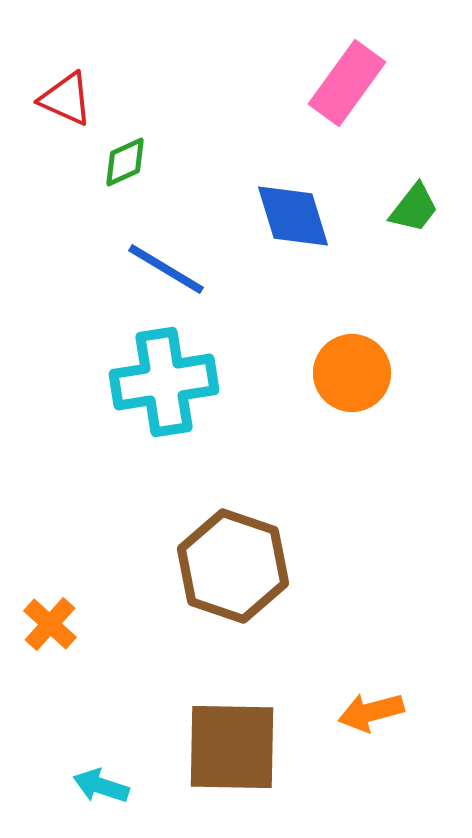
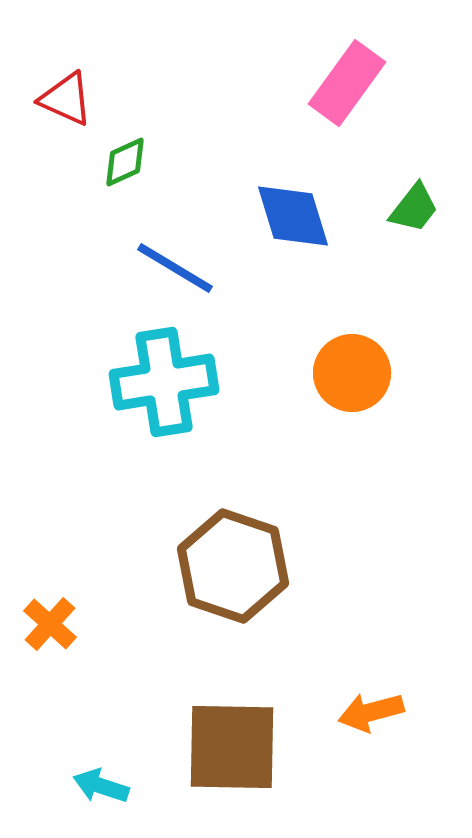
blue line: moved 9 px right, 1 px up
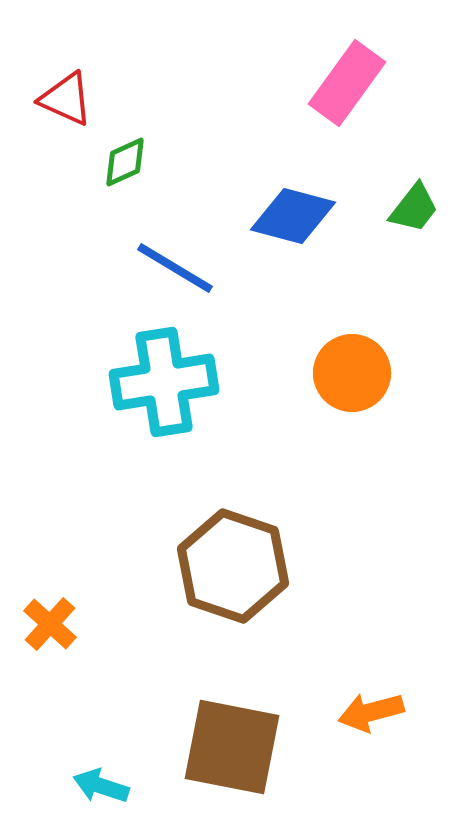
blue diamond: rotated 58 degrees counterclockwise
brown square: rotated 10 degrees clockwise
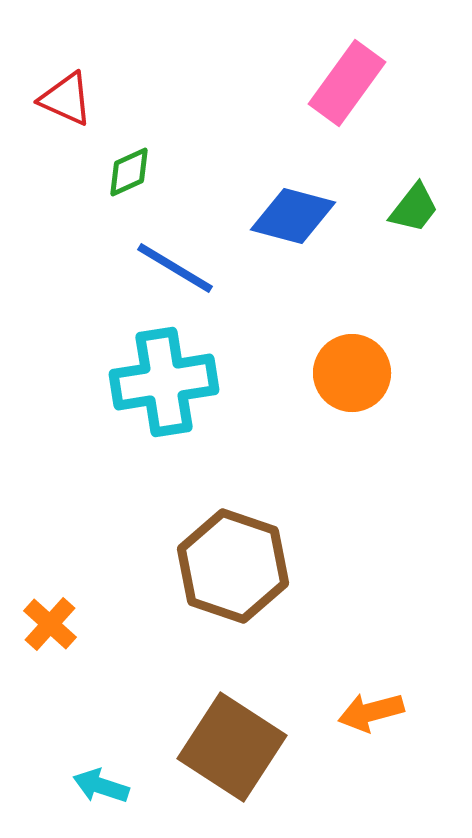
green diamond: moved 4 px right, 10 px down
brown square: rotated 22 degrees clockwise
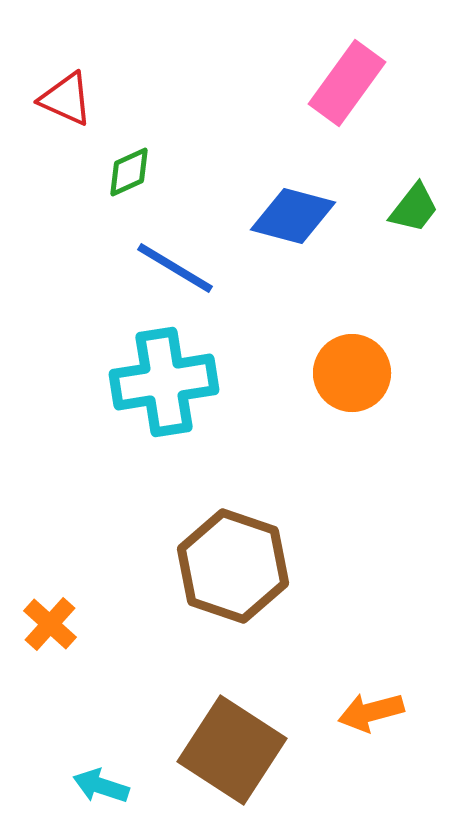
brown square: moved 3 px down
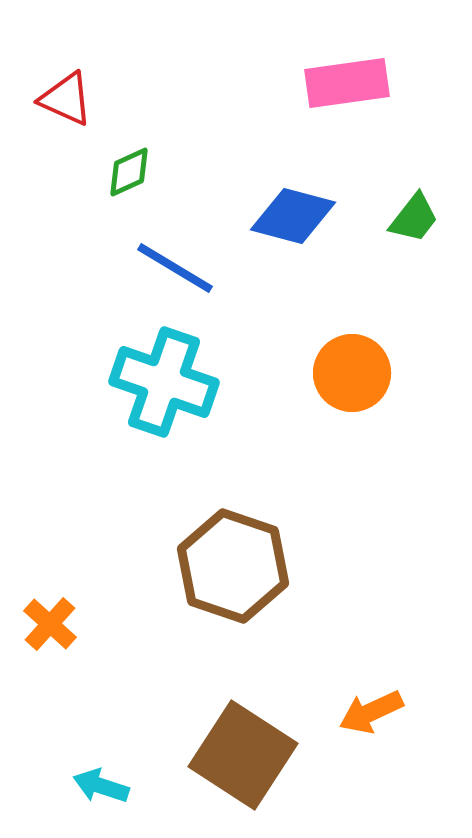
pink rectangle: rotated 46 degrees clockwise
green trapezoid: moved 10 px down
cyan cross: rotated 28 degrees clockwise
orange arrow: rotated 10 degrees counterclockwise
brown square: moved 11 px right, 5 px down
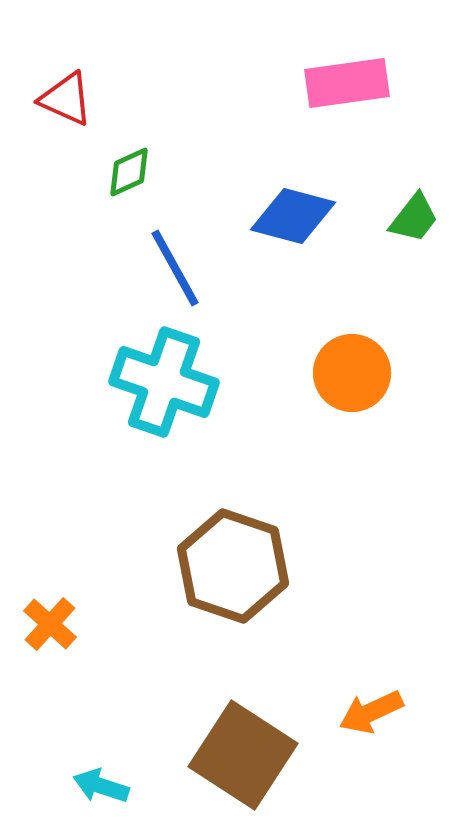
blue line: rotated 30 degrees clockwise
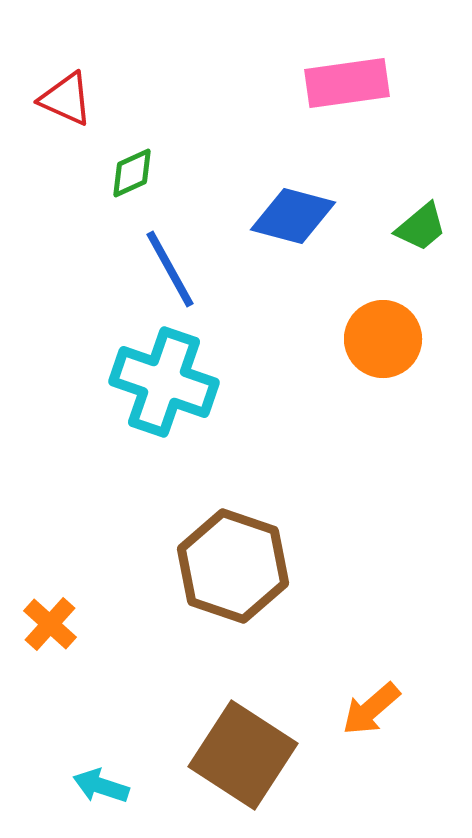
green diamond: moved 3 px right, 1 px down
green trapezoid: moved 7 px right, 9 px down; rotated 12 degrees clockwise
blue line: moved 5 px left, 1 px down
orange circle: moved 31 px right, 34 px up
orange arrow: moved 3 px up; rotated 16 degrees counterclockwise
